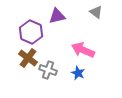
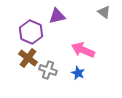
gray triangle: moved 8 px right
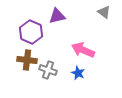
brown cross: moved 1 px left, 2 px down; rotated 30 degrees counterclockwise
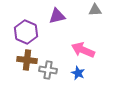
gray triangle: moved 9 px left, 2 px up; rotated 40 degrees counterclockwise
purple hexagon: moved 5 px left
gray cross: rotated 12 degrees counterclockwise
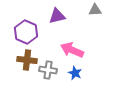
pink arrow: moved 11 px left
blue star: moved 3 px left
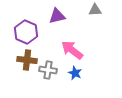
pink arrow: rotated 15 degrees clockwise
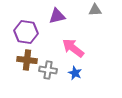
purple hexagon: rotated 15 degrees counterclockwise
pink arrow: moved 1 px right, 2 px up
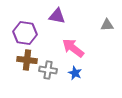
gray triangle: moved 12 px right, 15 px down
purple triangle: rotated 24 degrees clockwise
purple hexagon: moved 1 px left, 1 px down
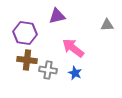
purple triangle: rotated 24 degrees counterclockwise
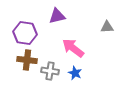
gray triangle: moved 2 px down
gray cross: moved 2 px right, 1 px down
